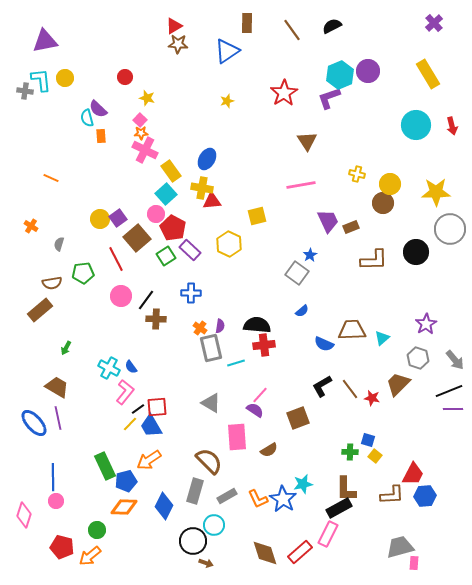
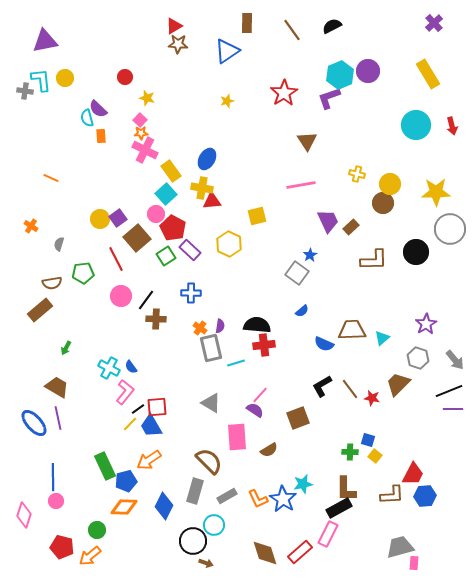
brown rectangle at (351, 227): rotated 21 degrees counterclockwise
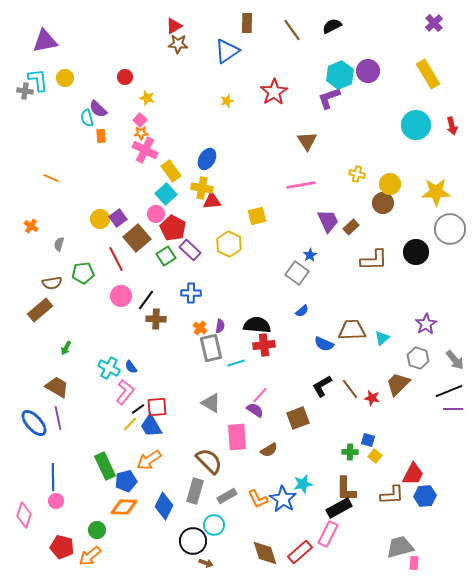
cyan L-shape at (41, 80): moved 3 px left
red star at (284, 93): moved 10 px left, 1 px up
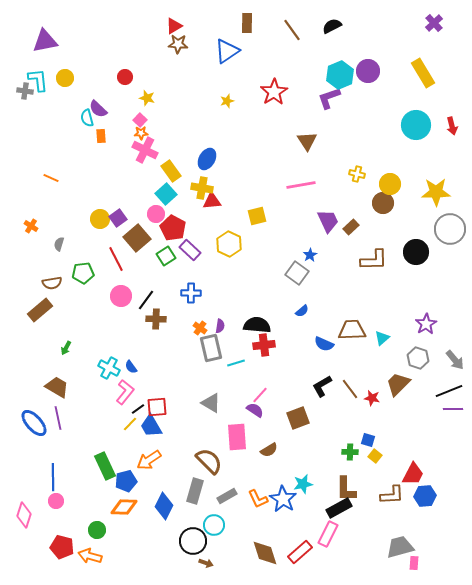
yellow rectangle at (428, 74): moved 5 px left, 1 px up
orange arrow at (90, 556): rotated 55 degrees clockwise
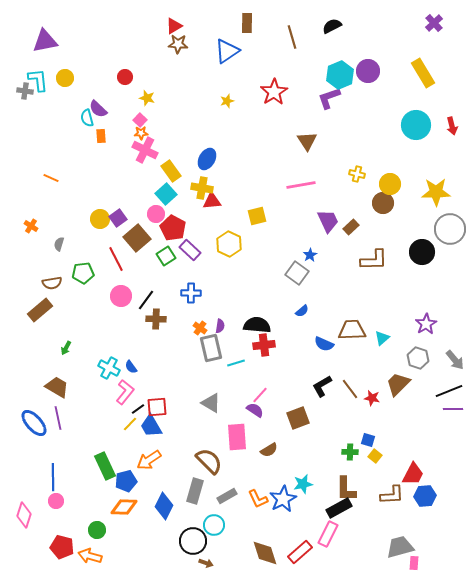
brown line at (292, 30): moved 7 px down; rotated 20 degrees clockwise
black circle at (416, 252): moved 6 px right
blue star at (283, 499): rotated 12 degrees clockwise
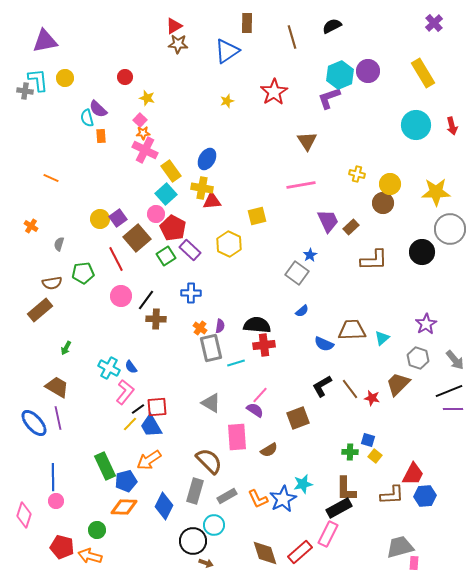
orange star at (141, 133): moved 2 px right
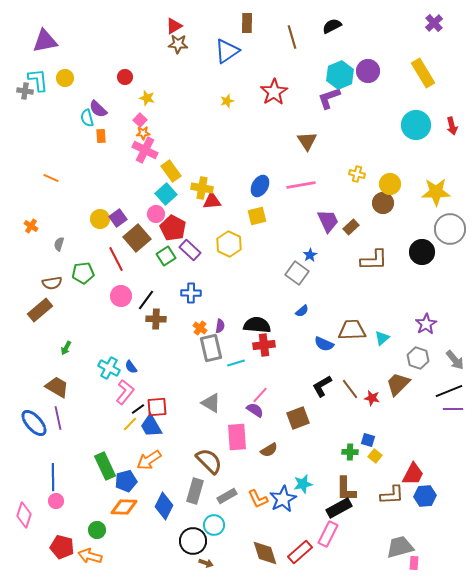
blue ellipse at (207, 159): moved 53 px right, 27 px down
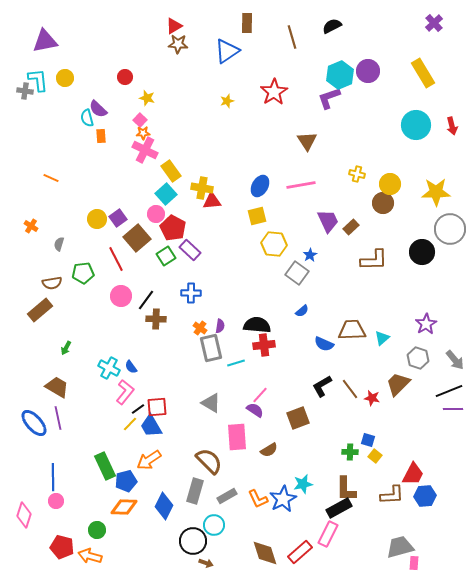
yellow circle at (100, 219): moved 3 px left
yellow hexagon at (229, 244): moved 45 px right; rotated 20 degrees counterclockwise
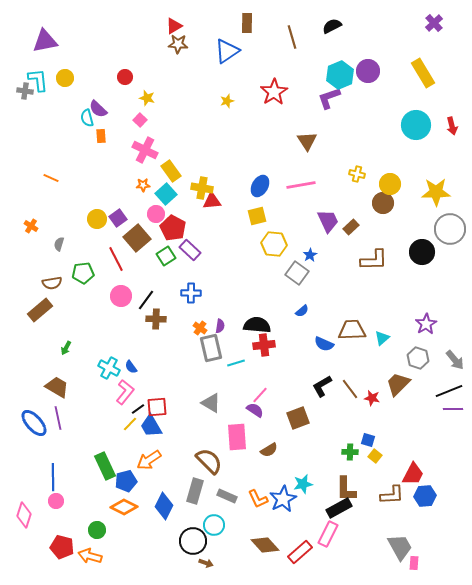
orange star at (143, 133): moved 52 px down
gray rectangle at (227, 496): rotated 54 degrees clockwise
orange diamond at (124, 507): rotated 24 degrees clockwise
gray trapezoid at (400, 547): rotated 76 degrees clockwise
brown diamond at (265, 553): moved 8 px up; rotated 24 degrees counterclockwise
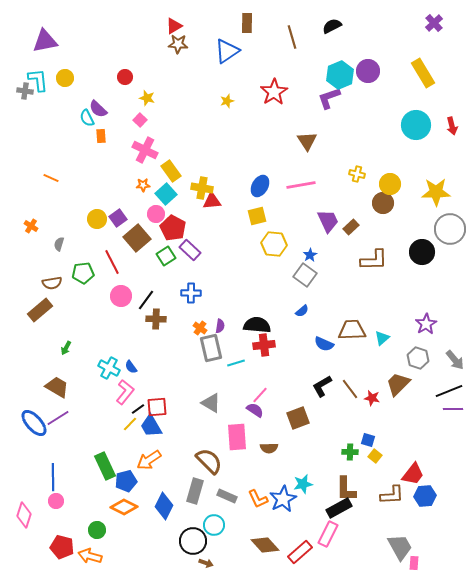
cyan semicircle at (87, 118): rotated 12 degrees counterclockwise
red line at (116, 259): moved 4 px left, 3 px down
gray square at (297, 273): moved 8 px right, 2 px down
purple line at (58, 418): rotated 70 degrees clockwise
brown semicircle at (269, 450): moved 2 px up; rotated 30 degrees clockwise
red trapezoid at (413, 474): rotated 10 degrees clockwise
